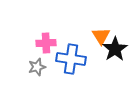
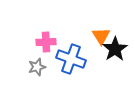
pink cross: moved 1 px up
blue cross: rotated 12 degrees clockwise
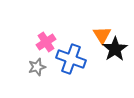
orange triangle: moved 1 px right, 1 px up
pink cross: rotated 30 degrees counterclockwise
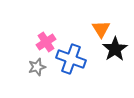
orange triangle: moved 1 px left, 6 px up
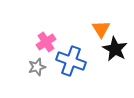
black star: rotated 10 degrees counterclockwise
blue cross: moved 2 px down
